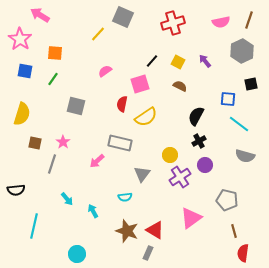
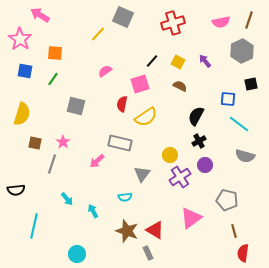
gray rectangle at (148, 253): rotated 48 degrees counterclockwise
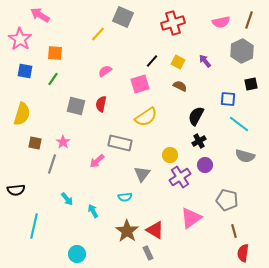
red semicircle at (122, 104): moved 21 px left
brown star at (127, 231): rotated 15 degrees clockwise
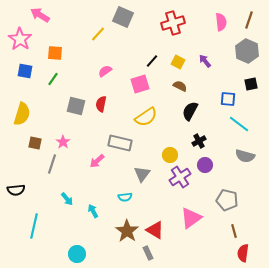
pink semicircle at (221, 22): rotated 84 degrees counterclockwise
gray hexagon at (242, 51): moved 5 px right; rotated 10 degrees counterclockwise
black semicircle at (196, 116): moved 6 px left, 5 px up
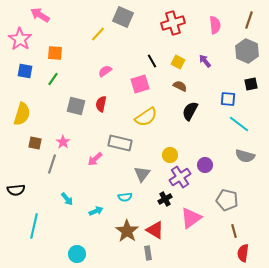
pink semicircle at (221, 22): moved 6 px left, 3 px down
black line at (152, 61): rotated 72 degrees counterclockwise
black cross at (199, 141): moved 34 px left, 58 px down
pink arrow at (97, 161): moved 2 px left, 2 px up
cyan arrow at (93, 211): moved 3 px right; rotated 96 degrees clockwise
gray rectangle at (148, 253): rotated 16 degrees clockwise
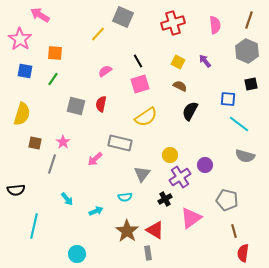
black line at (152, 61): moved 14 px left
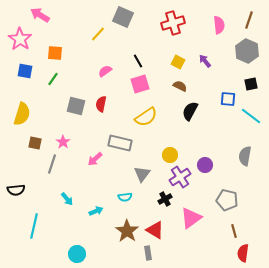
pink semicircle at (215, 25): moved 4 px right
cyan line at (239, 124): moved 12 px right, 8 px up
gray semicircle at (245, 156): rotated 84 degrees clockwise
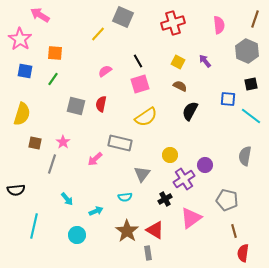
brown line at (249, 20): moved 6 px right, 1 px up
purple cross at (180, 177): moved 4 px right, 2 px down
cyan circle at (77, 254): moved 19 px up
